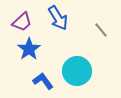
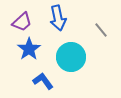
blue arrow: rotated 20 degrees clockwise
cyan circle: moved 6 px left, 14 px up
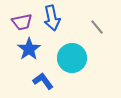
blue arrow: moved 6 px left
purple trapezoid: rotated 30 degrees clockwise
gray line: moved 4 px left, 3 px up
cyan circle: moved 1 px right, 1 px down
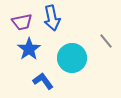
gray line: moved 9 px right, 14 px down
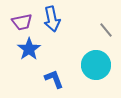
blue arrow: moved 1 px down
gray line: moved 11 px up
cyan circle: moved 24 px right, 7 px down
blue L-shape: moved 11 px right, 2 px up; rotated 15 degrees clockwise
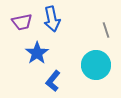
gray line: rotated 21 degrees clockwise
blue star: moved 8 px right, 4 px down
blue L-shape: moved 1 px left, 2 px down; rotated 120 degrees counterclockwise
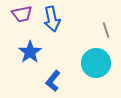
purple trapezoid: moved 8 px up
blue star: moved 7 px left, 1 px up
cyan circle: moved 2 px up
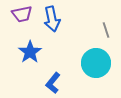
blue L-shape: moved 2 px down
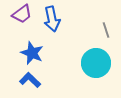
purple trapezoid: rotated 25 degrees counterclockwise
blue star: moved 2 px right, 1 px down; rotated 15 degrees counterclockwise
blue L-shape: moved 23 px left, 3 px up; rotated 95 degrees clockwise
